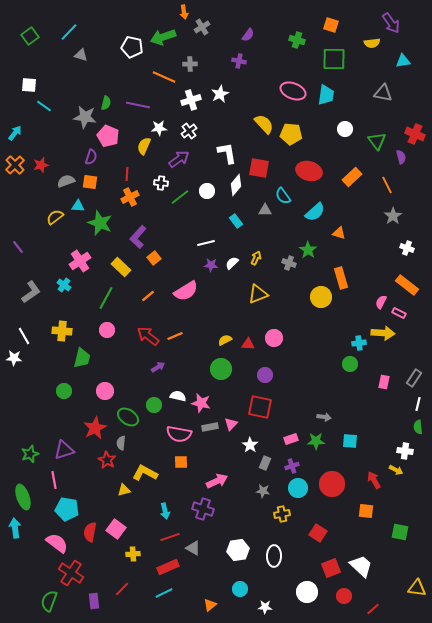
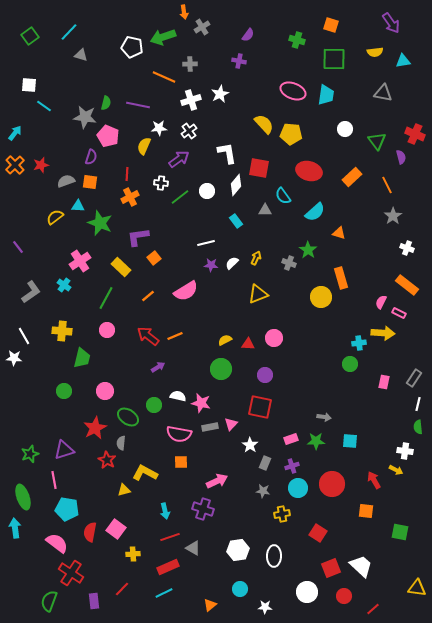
yellow semicircle at (372, 43): moved 3 px right, 9 px down
purple L-shape at (138, 237): rotated 40 degrees clockwise
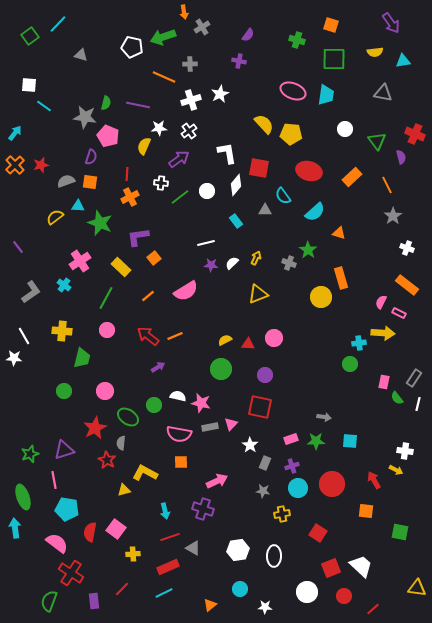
cyan line at (69, 32): moved 11 px left, 8 px up
green semicircle at (418, 427): moved 21 px left, 29 px up; rotated 32 degrees counterclockwise
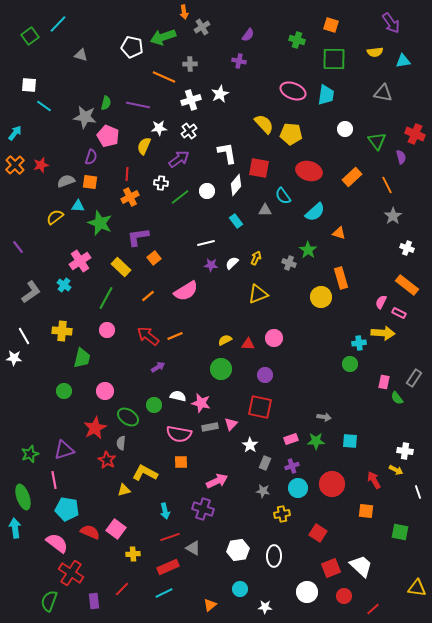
white line at (418, 404): moved 88 px down; rotated 32 degrees counterclockwise
red semicircle at (90, 532): rotated 102 degrees clockwise
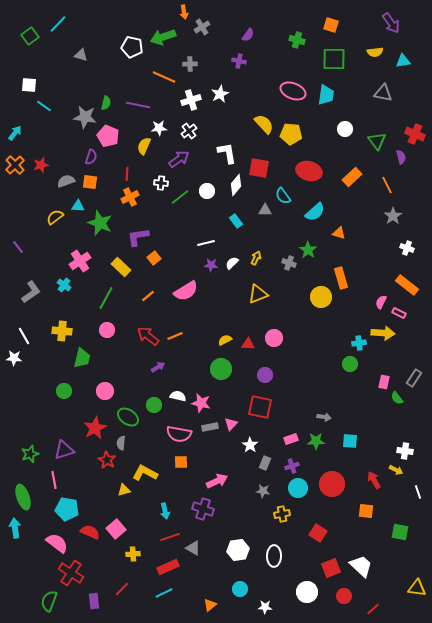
pink square at (116, 529): rotated 12 degrees clockwise
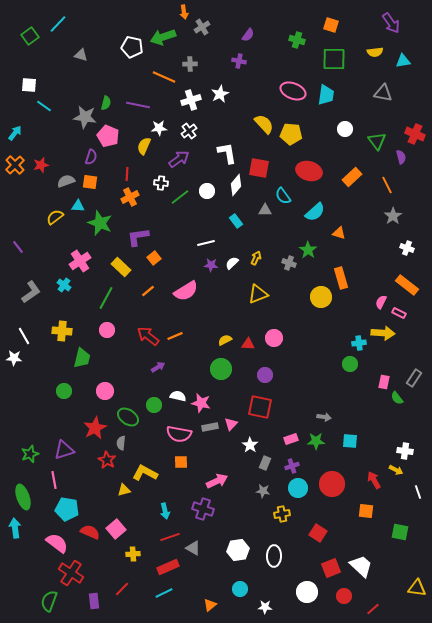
orange line at (148, 296): moved 5 px up
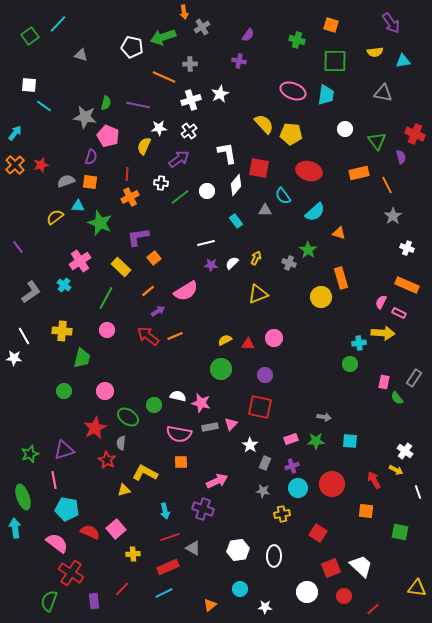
green square at (334, 59): moved 1 px right, 2 px down
orange rectangle at (352, 177): moved 7 px right, 4 px up; rotated 30 degrees clockwise
orange rectangle at (407, 285): rotated 15 degrees counterclockwise
purple arrow at (158, 367): moved 56 px up
white cross at (405, 451): rotated 28 degrees clockwise
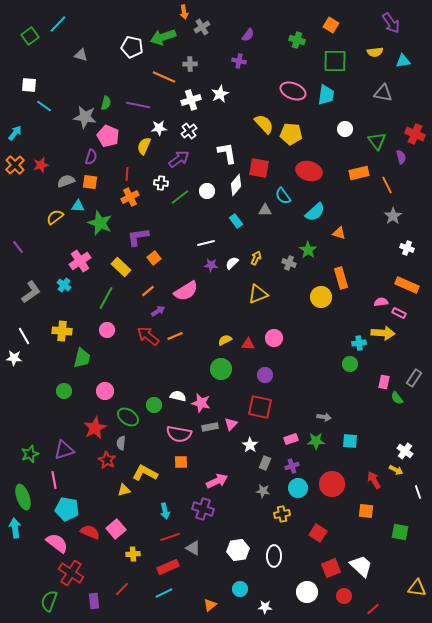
orange square at (331, 25): rotated 14 degrees clockwise
pink semicircle at (381, 302): rotated 56 degrees clockwise
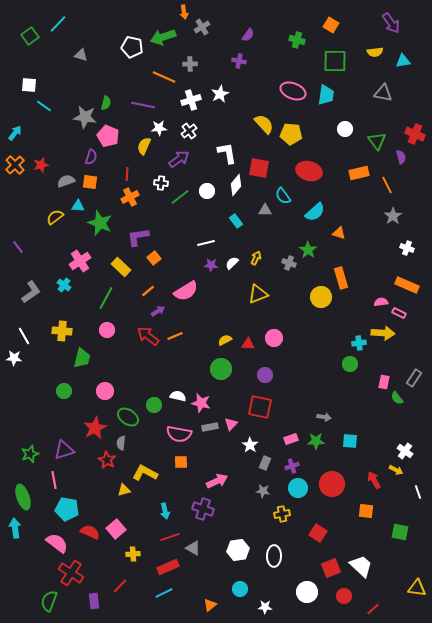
purple line at (138, 105): moved 5 px right
red line at (122, 589): moved 2 px left, 3 px up
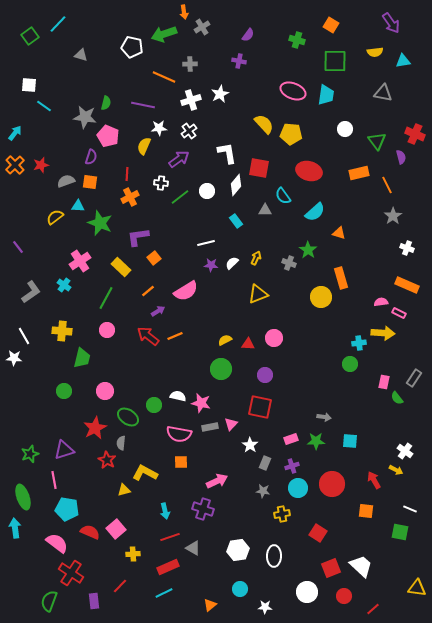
green arrow at (163, 37): moved 1 px right, 3 px up
white line at (418, 492): moved 8 px left, 17 px down; rotated 48 degrees counterclockwise
